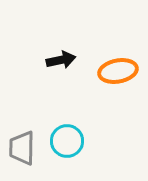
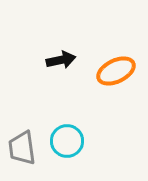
orange ellipse: moved 2 px left; rotated 15 degrees counterclockwise
gray trapezoid: rotated 9 degrees counterclockwise
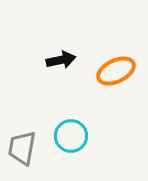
cyan circle: moved 4 px right, 5 px up
gray trapezoid: rotated 18 degrees clockwise
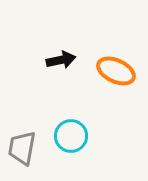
orange ellipse: rotated 51 degrees clockwise
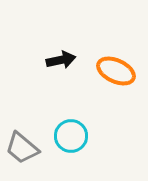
gray trapezoid: rotated 60 degrees counterclockwise
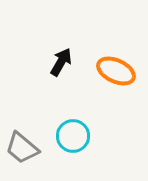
black arrow: moved 2 px down; rotated 48 degrees counterclockwise
cyan circle: moved 2 px right
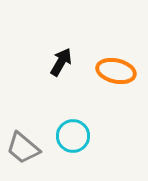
orange ellipse: rotated 12 degrees counterclockwise
gray trapezoid: moved 1 px right
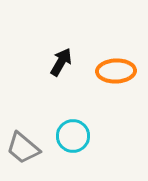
orange ellipse: rotated 15 degrees counterclockwise
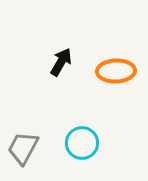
cyan circle: moved 9 px right, 7 px down
gray trapezoid: rotated 78 degrees clockwise
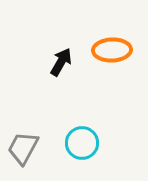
orange ellipse: moved 4 px left, 21 px up
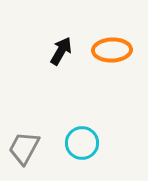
black arrow: moved 11 px up
gray trapezoid: moved 1 px right
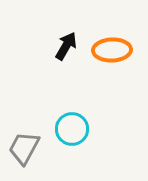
black arrow: moved 5 px right, 5 px up
cyan circle: moved 10 px left, 14 px up
